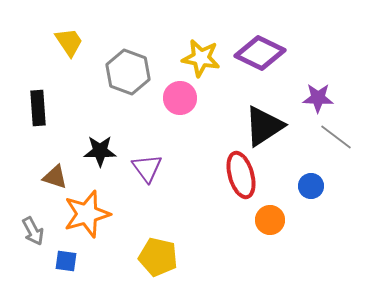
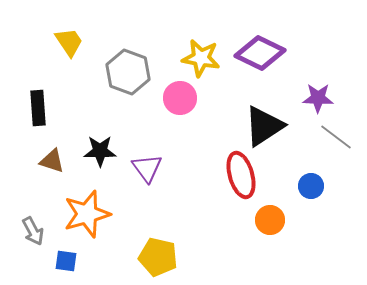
brown triangle: moved 3 px left, 16 px up
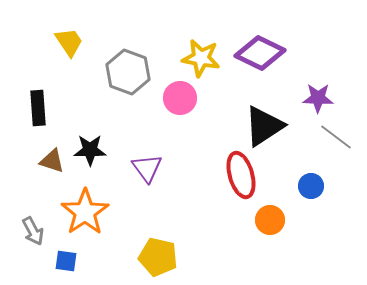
black star: moved 10 px left, 1 px up
orange star: moved 2 px left, 2 px up; rotated 18 degrees counterclockwise
